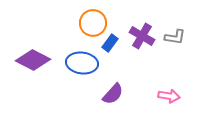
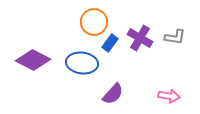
orange circle: moved 1 px right, 1 px up
purple cross: moved 2 px left, 2 px down
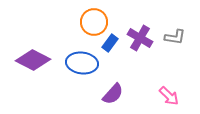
pink arrow: rotated 35 degrees clockwise
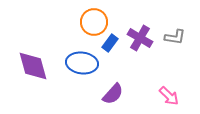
purple diamond: moved 6 px down; rotated 48 degrees clockwise
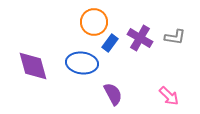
purple semicircle: rotated 70 degrees counterclockwise
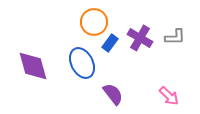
gray L-shape: rotated 10 degrees counterclockwise
blue ellipse: rotated 56 degrees clockwise
purple semicircle: rotated 10 degrees counterclockwise
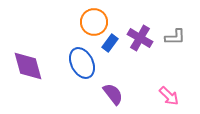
purple diamond: moved 5 px left
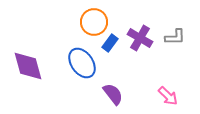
blue ellipse: rotated 8 degrees counterclockwise
pink arrow: moved 1 px left
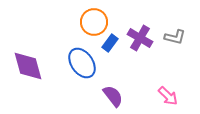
gray L-shape: rotated 15 degrees clockwise
purple semicircle: moved 2 px down
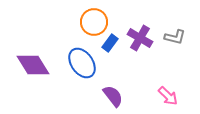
purple diamond: moved 5 px right, 1 px up; rotated 16 degrees counterclockwise
